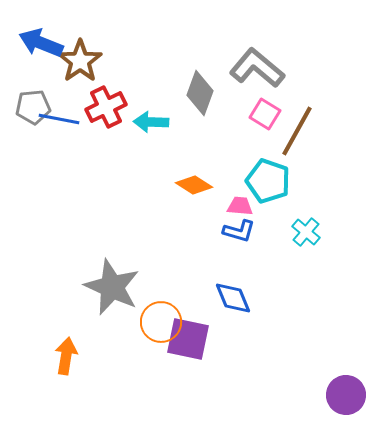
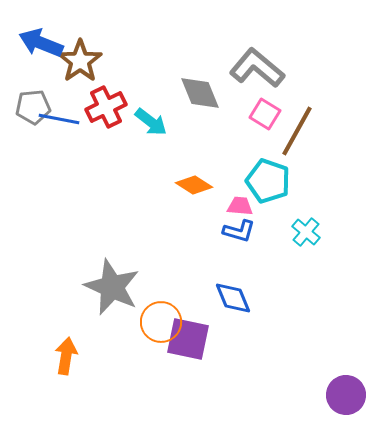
gray diamond: rotated 42 degrees counterclockwise
cyan arrow: rotated 144 degrees counterclockwise
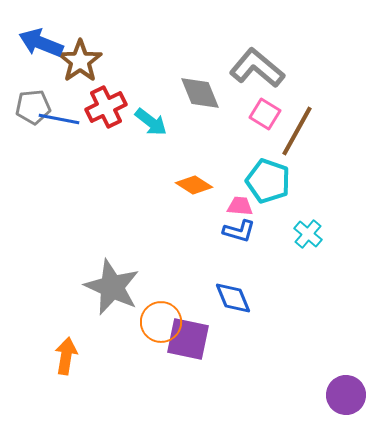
cyan cross: moved 2 px right, 2 px down
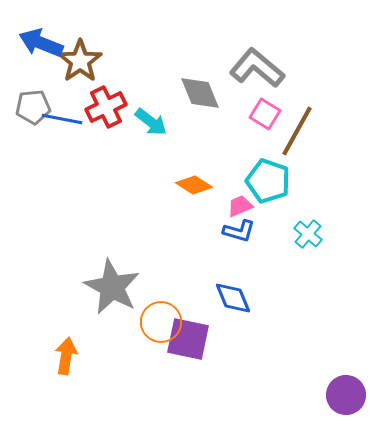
blue line: moved 3 px right
pink trapezoid: rotated 28 degrees counterclockwise
gray star: rotated 4 degrees clockwise
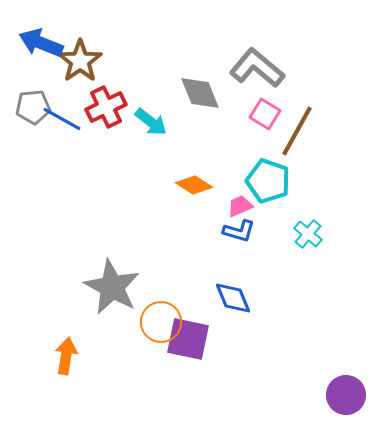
blue line: rotated 18 degrees clockwise
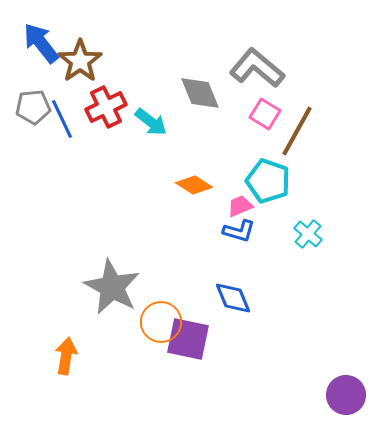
blue arrow: rotated 30 degrees clockwise
blue line: rotated 36 degrees clockwise
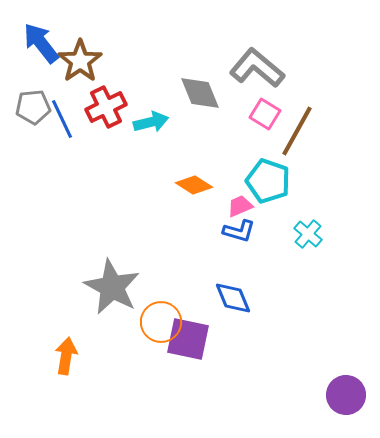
cyan arrow: rotated 52 degrees counterclockwise
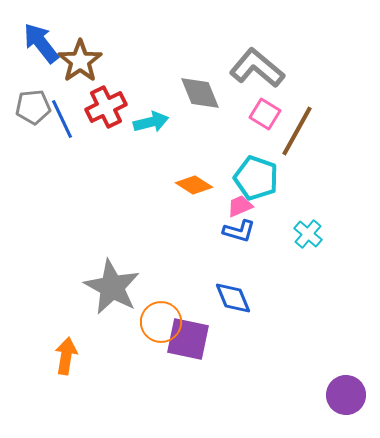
cyan pentagon: moved 12 px left, 3 px up
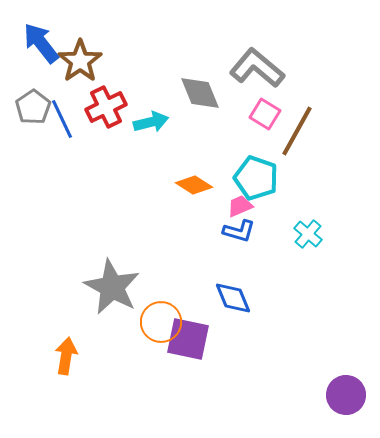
gray pentagon: rotated 28 degrees counterclockwise
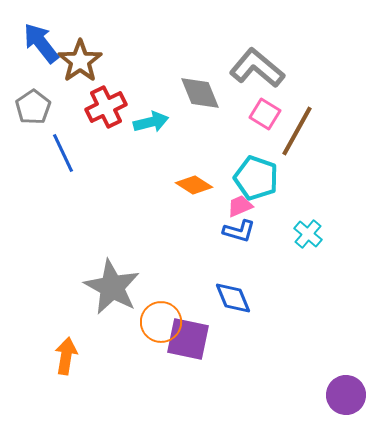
blue line: moved 1 px right, 34 px down
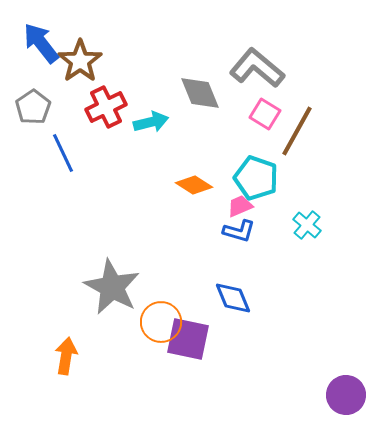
cyan cross: moved 1 px left, 9 px up
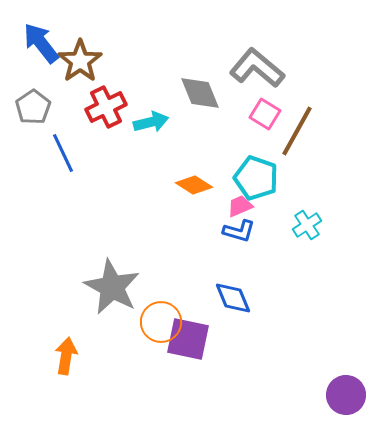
cyan cross: rotated 16 degrees clockwise
